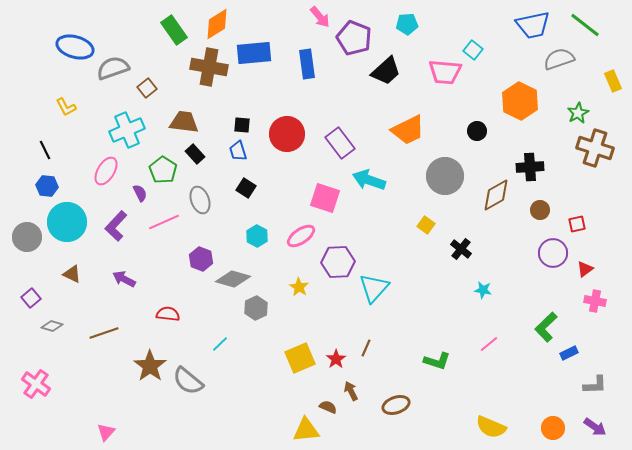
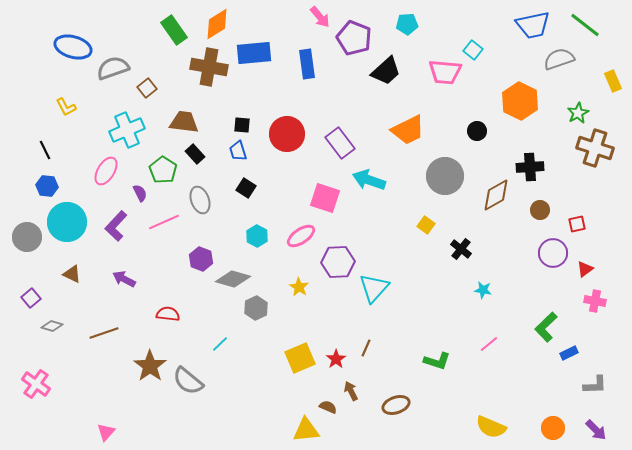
blue ellipse at (75, 47): moved 2 px left
purple arrow at (595, 427): moved 1 px right, 3 px down; rotated 10 degrees clockwise
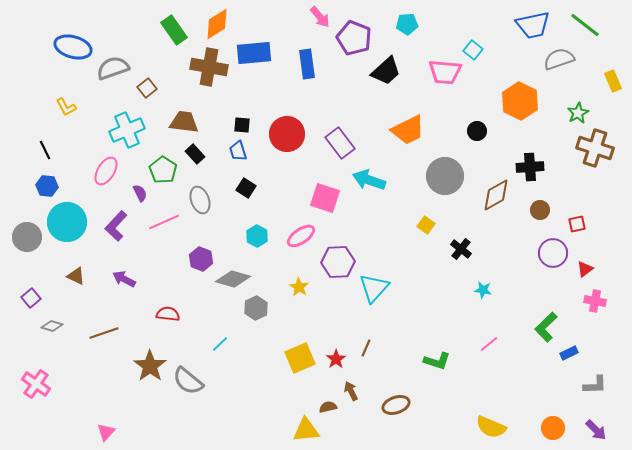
brown triangle at (72, 274): moved 4 px right, 2 px down
brown semicircle at (328, 407): rotated 36 degrees counterclockwise
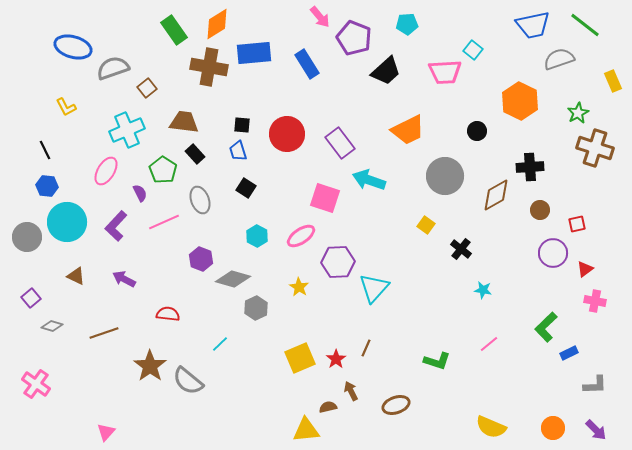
blue rectangle at (307, 64): rotated 24 degrees counterclockwise
pink trapezoid at (445, 72): rotated 8 degrees counterclockwise
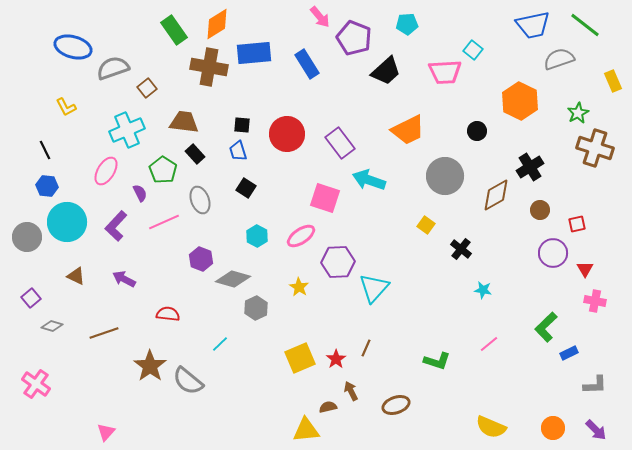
black cross at (530, 167): rotated 28 degrees counterclockwise
red triangle at (585, 269): rotated 24 degrees counterclockwise
